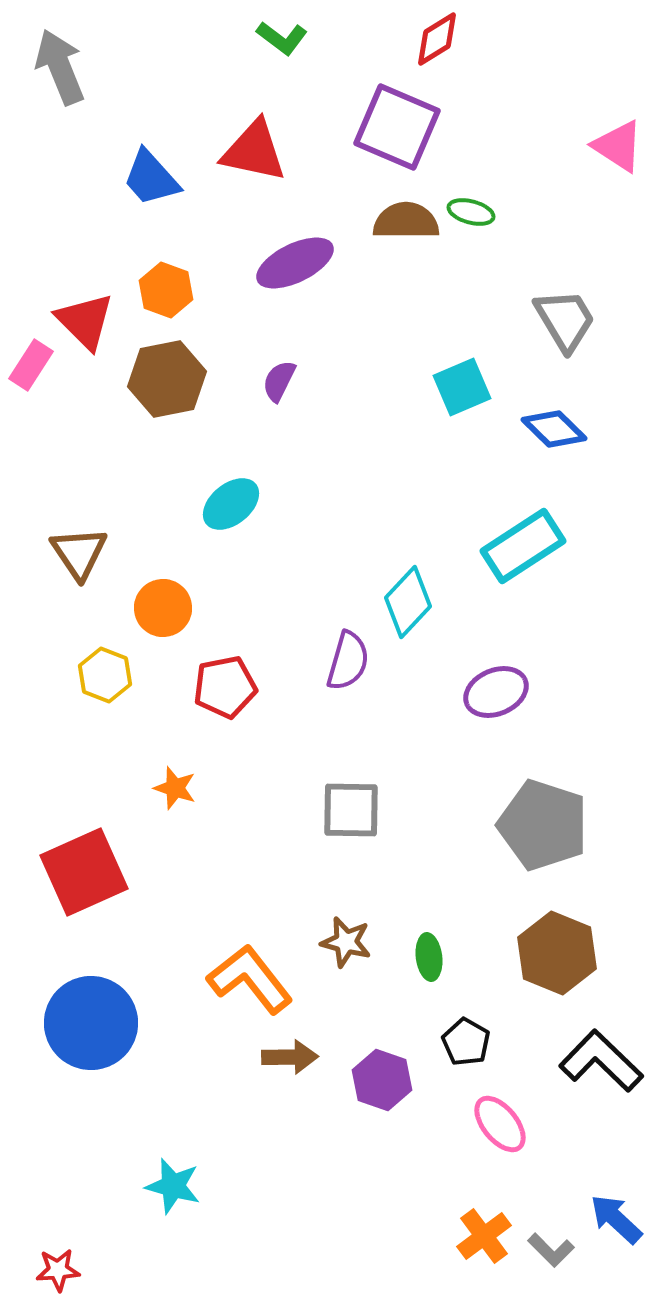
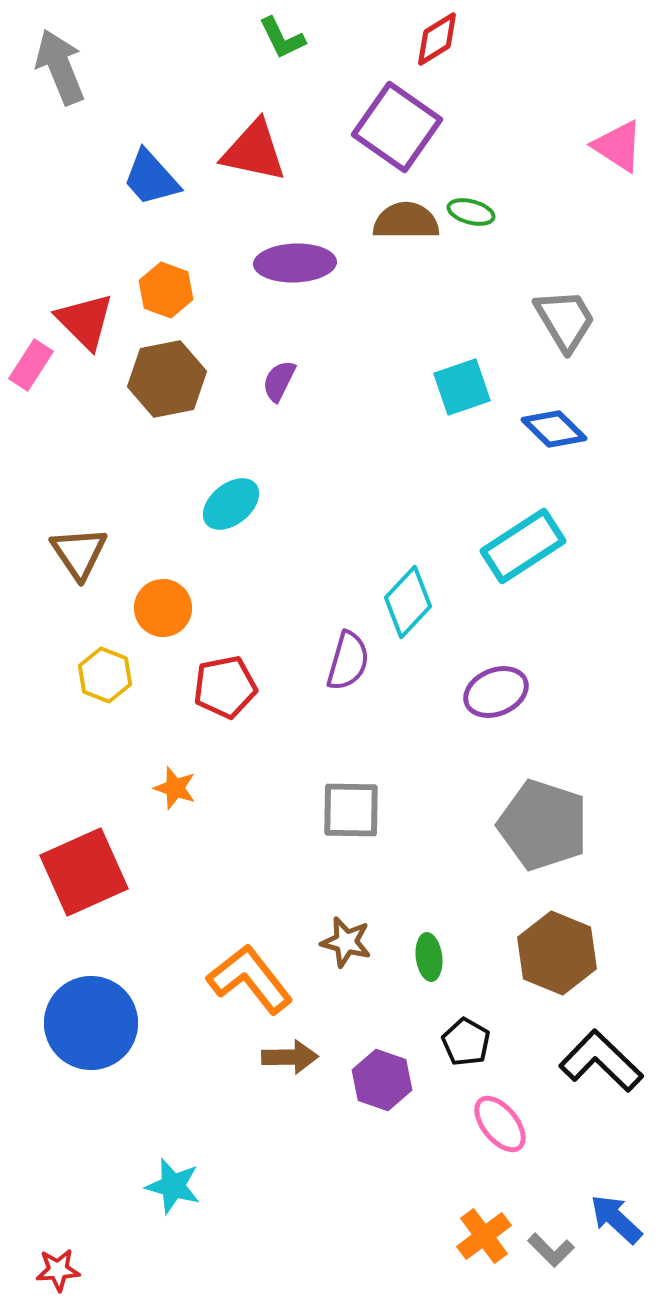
green L-shape at (282, 38): rotated 27 degrees clockwise
purple square at (397, 127): rotated 12 degrees clockwise
purple ellipse at (295, 263): rotated 24 degrees clockwise
cyan square at (462, 387): rotated 4 degrees clockwise
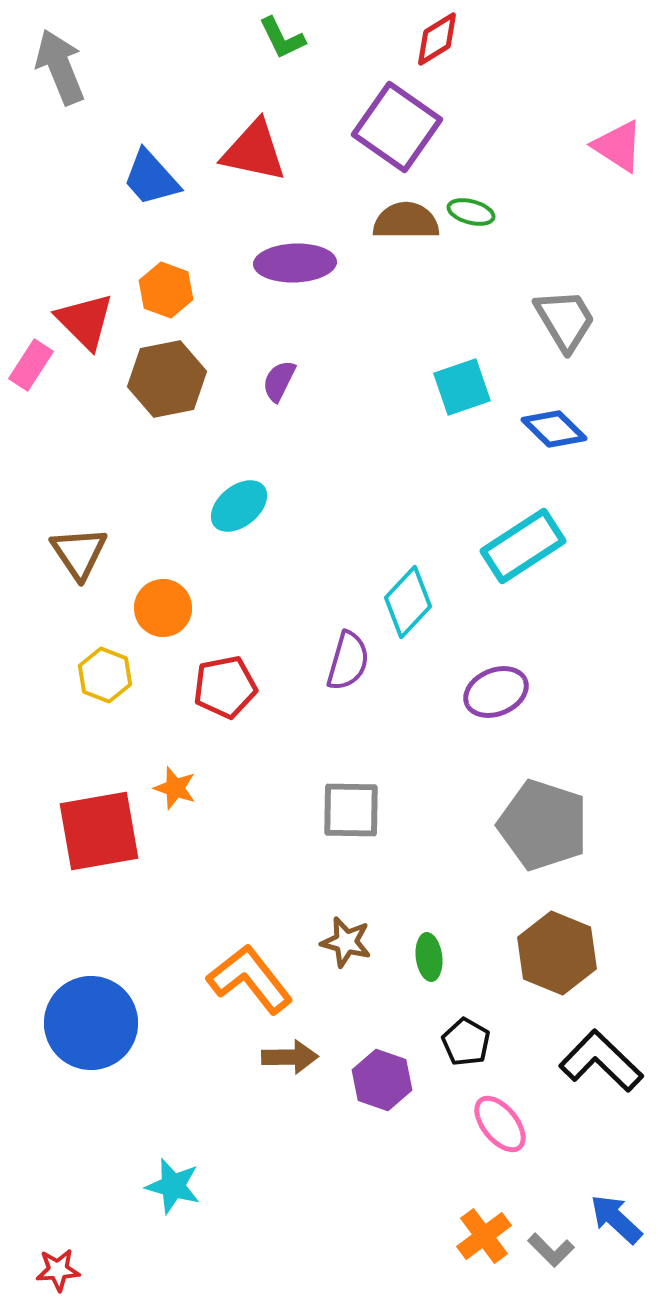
cyan ellipse at (231, 504): moved 8 px right, 2 px down
red square at (84, 872): moved 15 px right, 41 px up; rotated 14 degrees clockwise
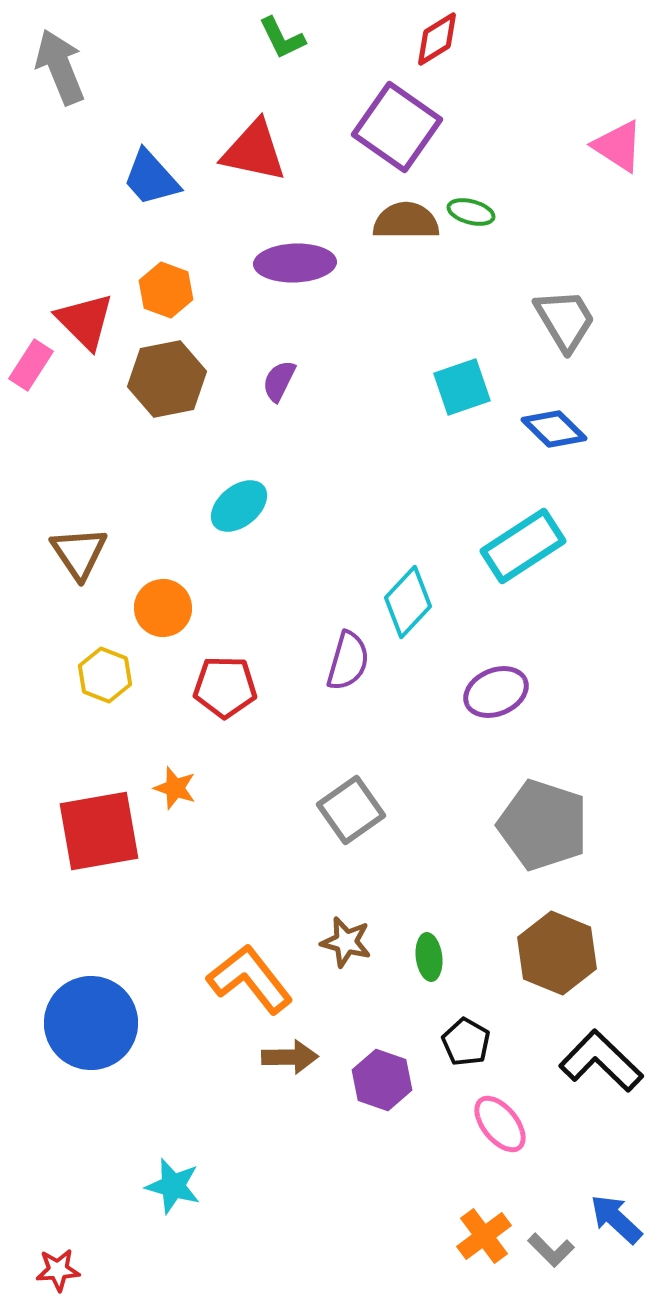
red pentagon at (225, 687): rotated 12 degrees clockwise
gray square at (351, 810): rotated 36 degrees counterclockwise
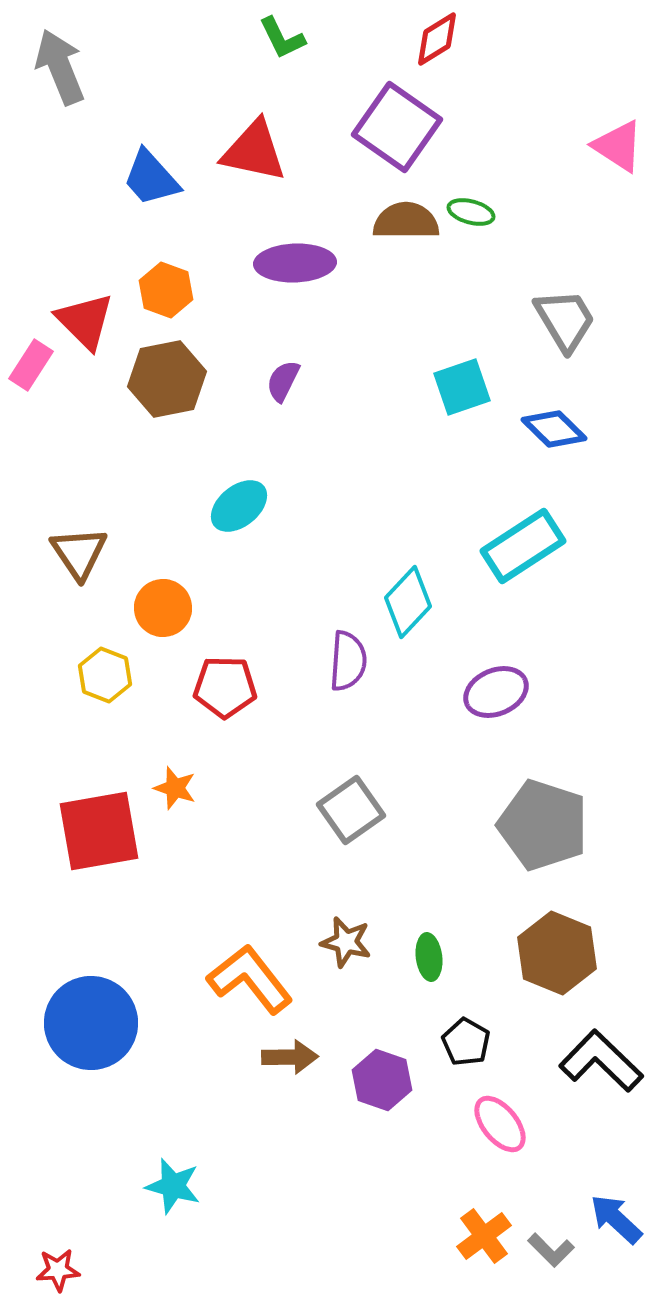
purple semicircle at (279, 381): moved 4 px right
purple semicircle at (348, 661): rotated 12 degrees counterclockwise
